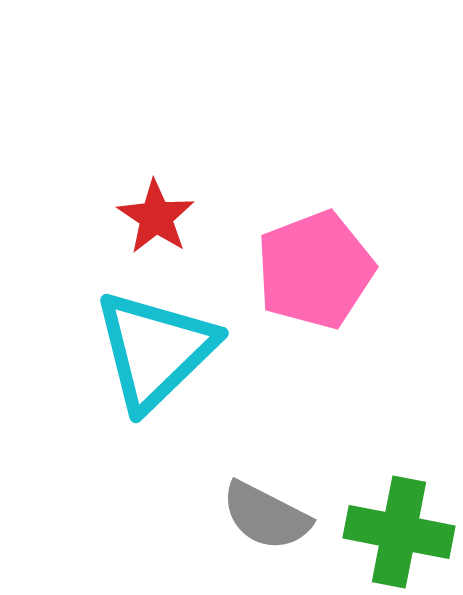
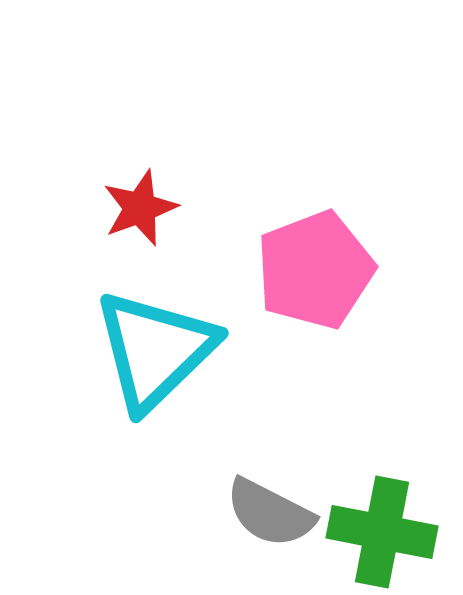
red star: moved 16 px left, 9 px up; rotated 18 degrees clockwise
gray semicircle: moved 4 px right, 3 px up
green cross: moved 17 px left
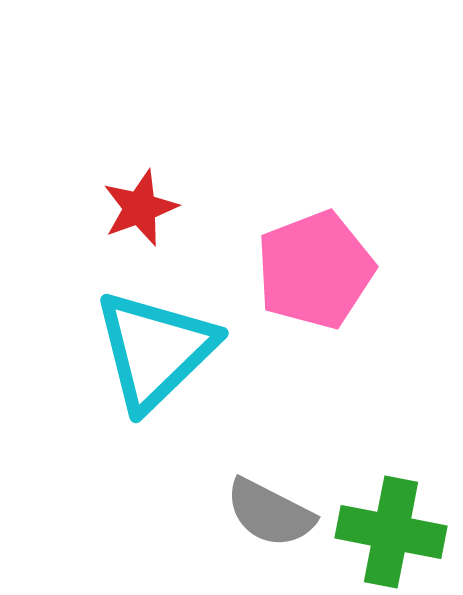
green cross: moved 9 px right
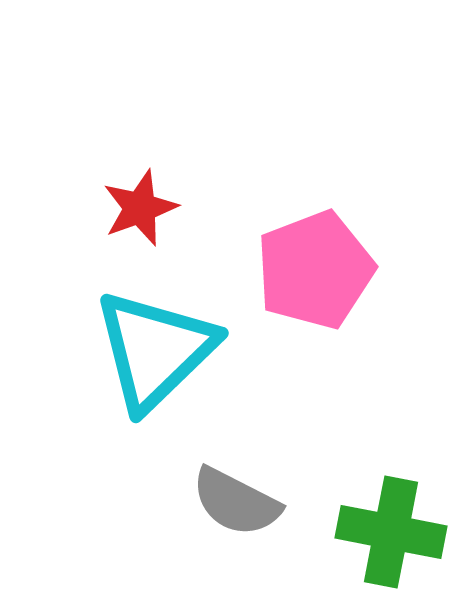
gray semicircle: moved 34 px left, 11 px up
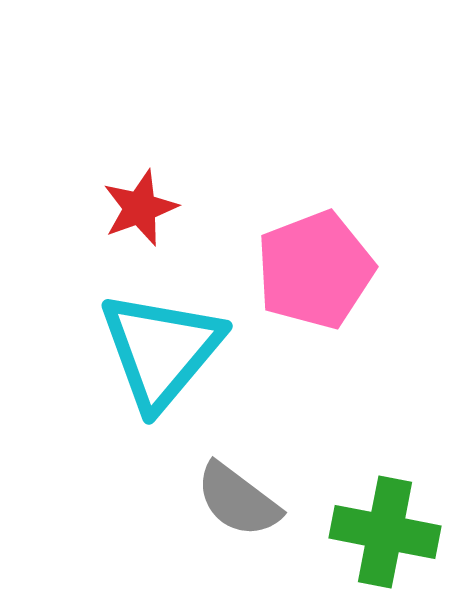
cyan triangle: moved 6 px right; rotated 6 degrees counterclockwise
gray semicircle: moved 2 px right, 2 px up; rotated 10 degrees clockwise
green cross: moved 6 px left
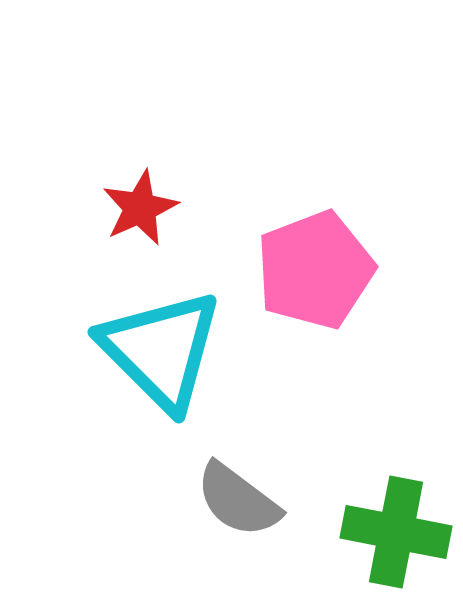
red star: rotated 4 degrees counterclockwise
cyan triangle: rotated 25 degrees counterclockwise
green cross: moved 11 px right
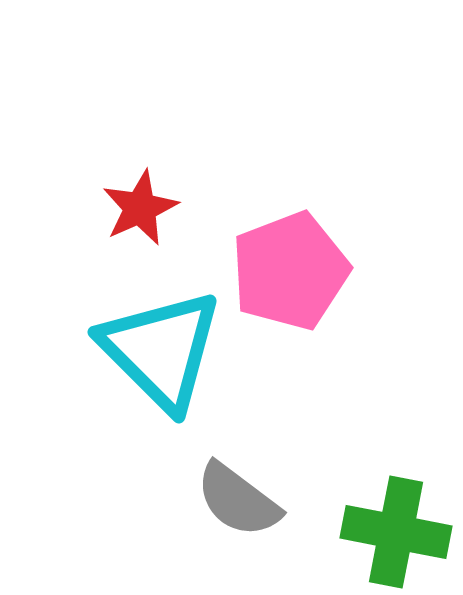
pink pentagon: moved 25 px left, 1 px down
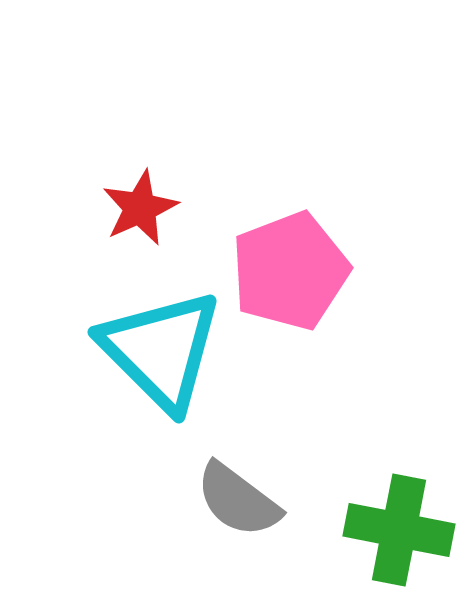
green cross: moved 3 px right, 2 px up
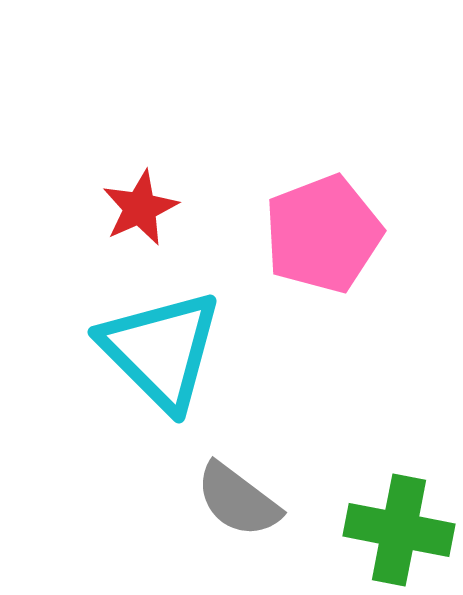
pink pentagon: moved 33 px right, 37 px up
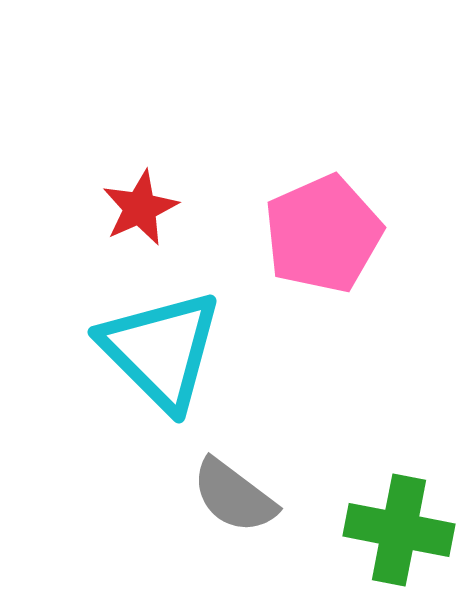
pink pentagon: rotated 3 degrees counterclockwise
gray semicircle: moved 4 px left, 4 px up
